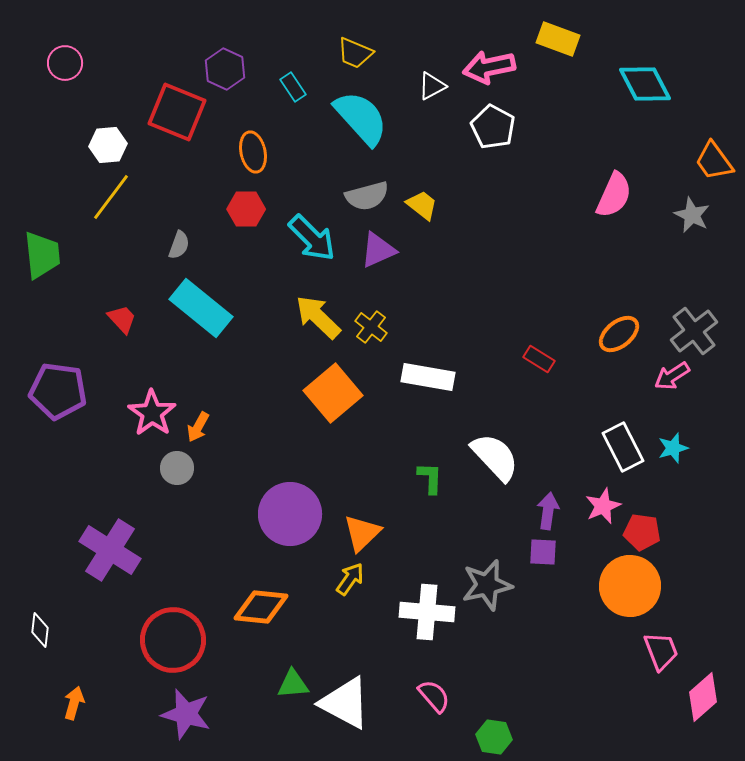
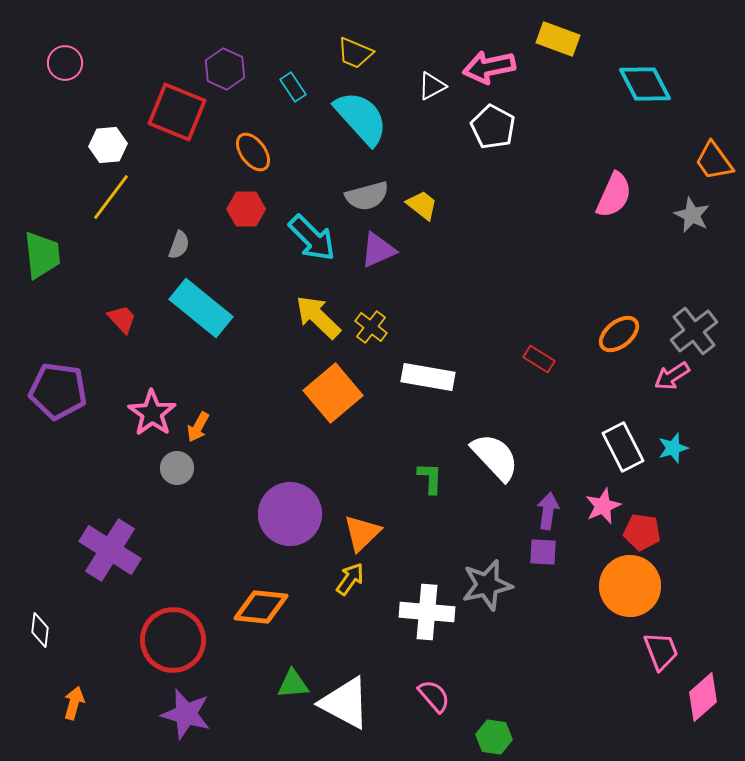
orange ellipse at (253, 152): rotated 24 degrees counterclockwise
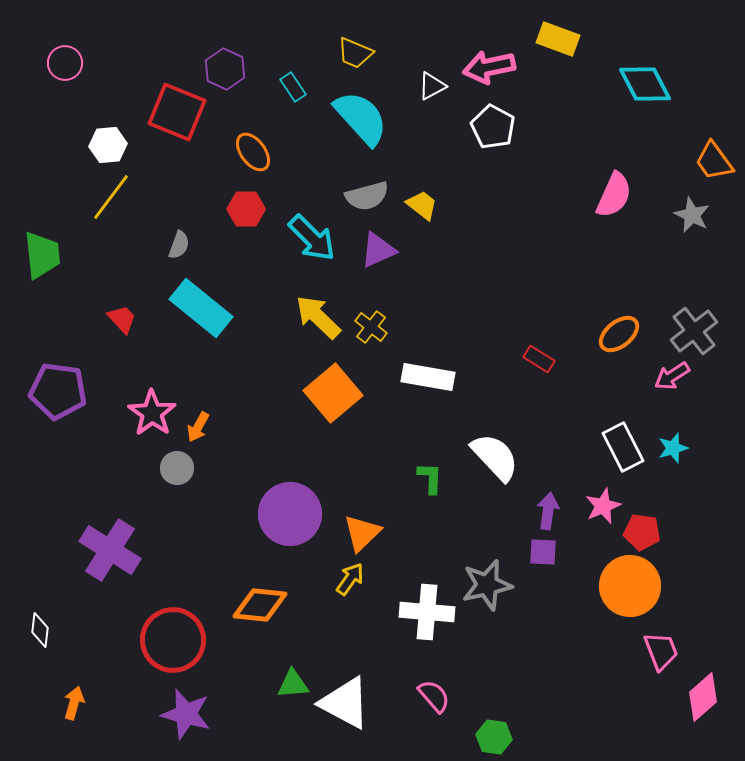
orange diamond at (261, 607): moved 1 px left, 2 px up
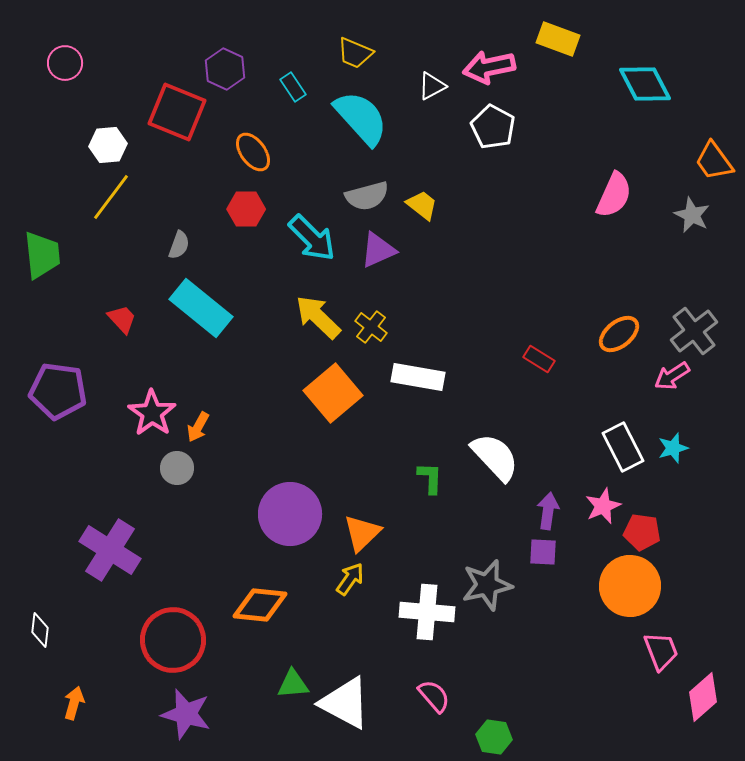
white rectangle at (428, 377): moved 10 px left
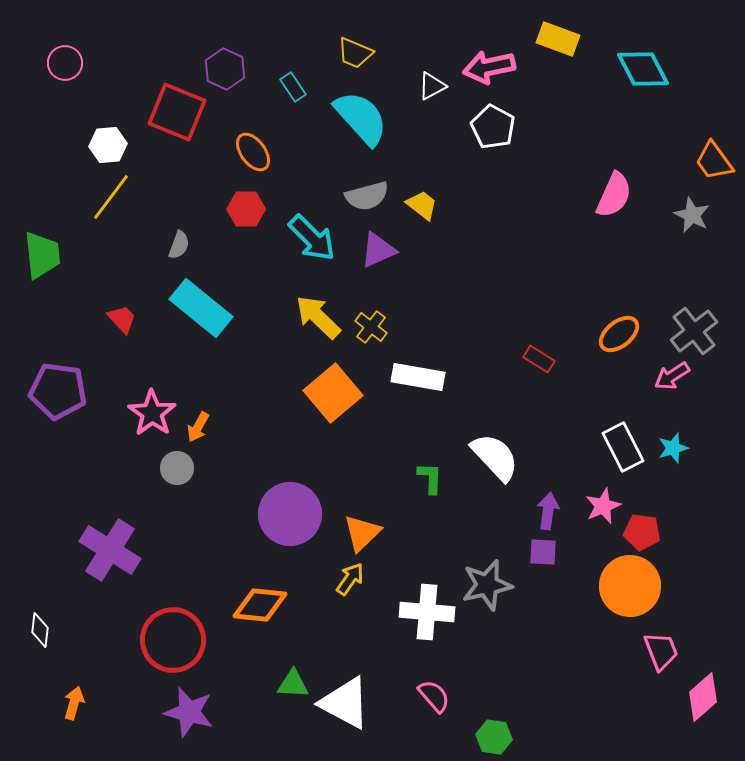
cyan diamond at (645, 84): moved 2 px left, 15 px up
green triangle at (293, 684): rotated 8 degrees clockwise
purple star at (186, 714): moved 3 px right, 2 px up
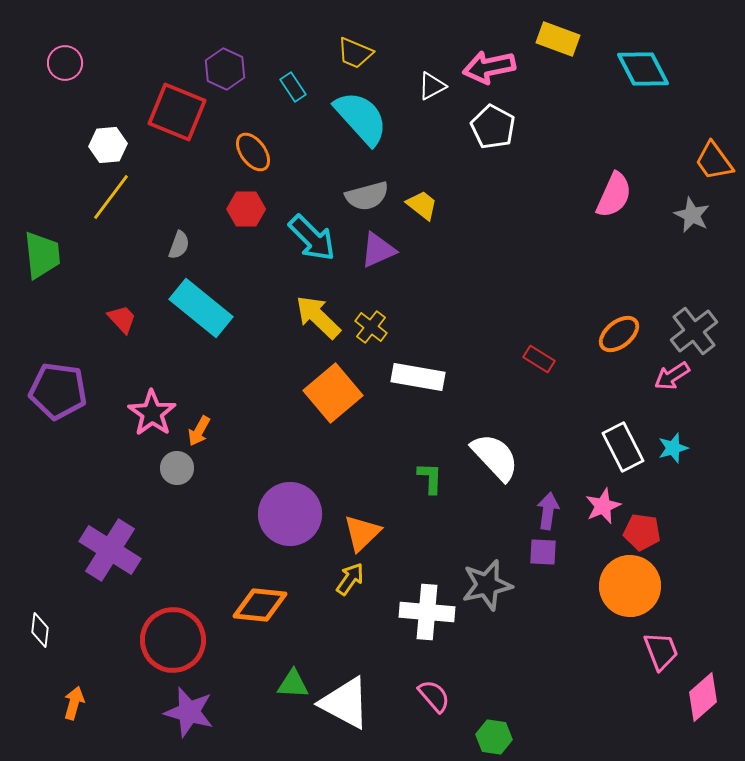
orange arrow at (198, 427): moved 1 px right, 4 px down
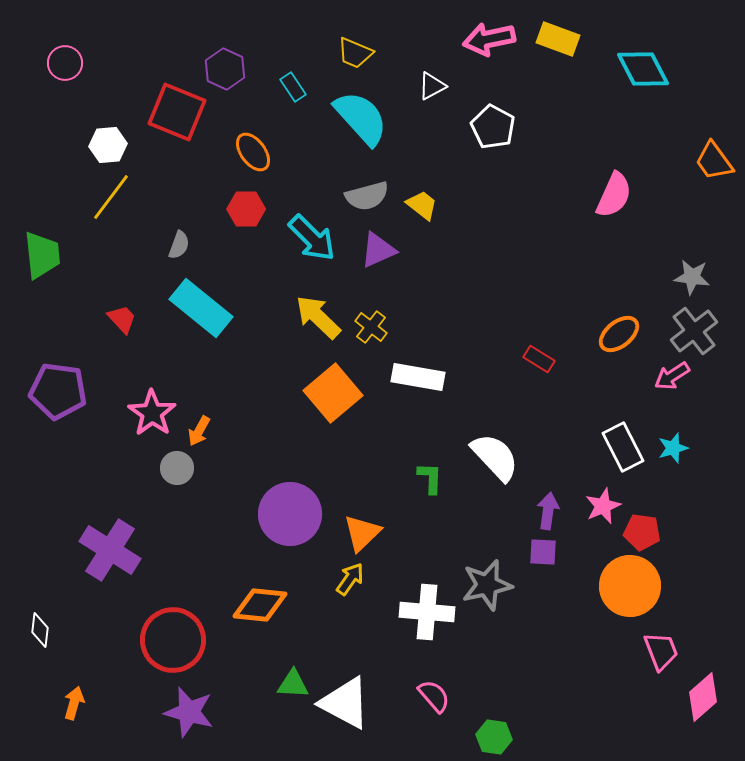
pink arrow at (489, 67): moved 28 px up
gray star at (692, 215): moved 62 px down; rotated 18 degrees counterclockwise
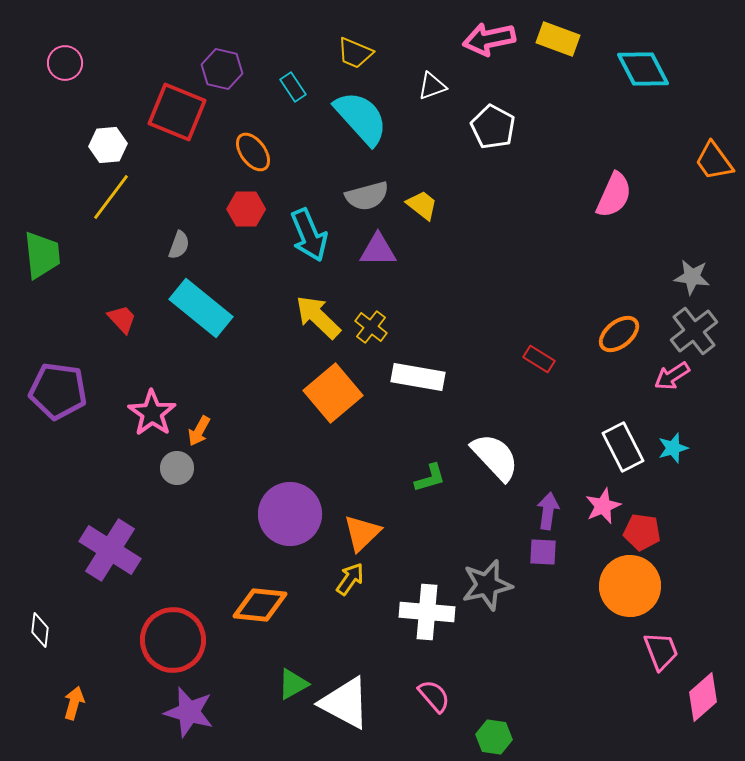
purple hexagon at (225, 69): moved 3 px left; rotated 12 degrees counterclockwise
white triangle at (432, 86): rotated 8 degrees clockwise
cyan arrow at (312, 238): moved 3 px left, 3 px up; rotated 22 degrees clockwise
purple triangle at (378, 250): rotated 24 degrees clockwise
green L-shape at (430, 478): rotated 72 degrees clockwise
green triangle at (293, 684): rotated 32 degrees counterclockwise
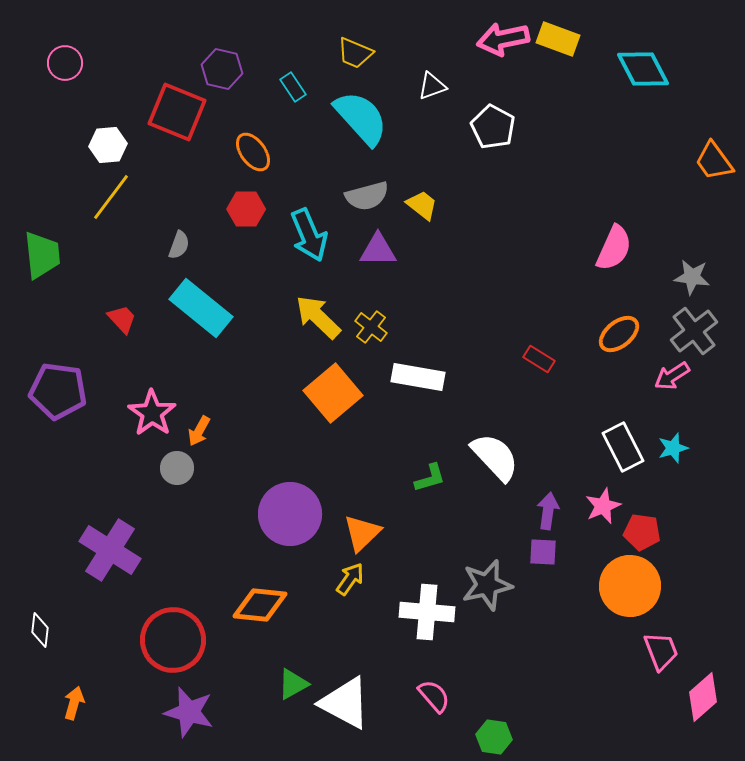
pink arrow at (489, 39): moved 14 px right
pink semicircle at (614, 195): moved 53 px down
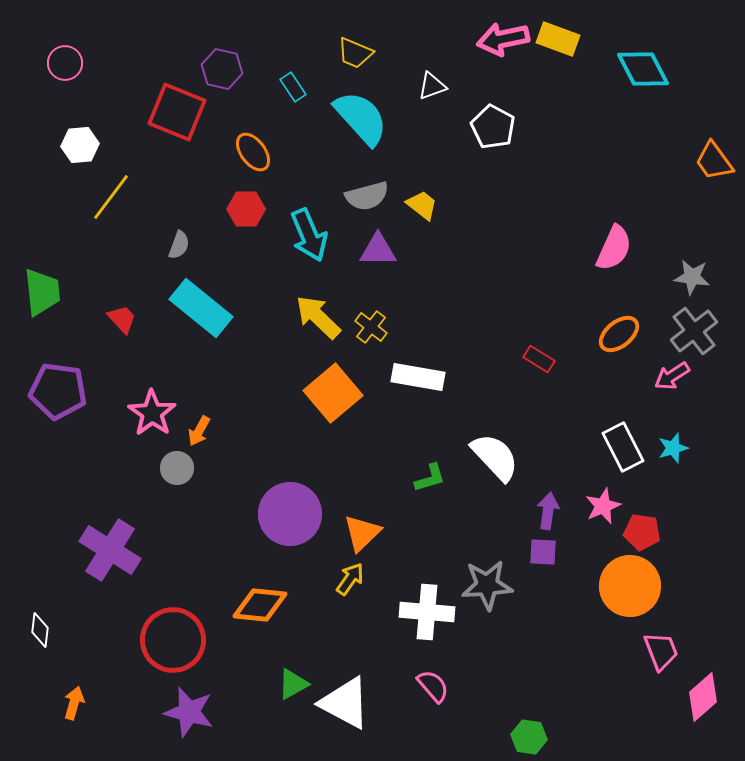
white hexagon at (108, 145): moved 28 px left
green trapezoid at (42, 255): moved 37 px down
gray star at (487, 585): rotated 9 degrees clockwise
pink semicircle at (434, 696): moved 1 px left, 10 px up
green hexagon at (494, 737): moved 35 px right
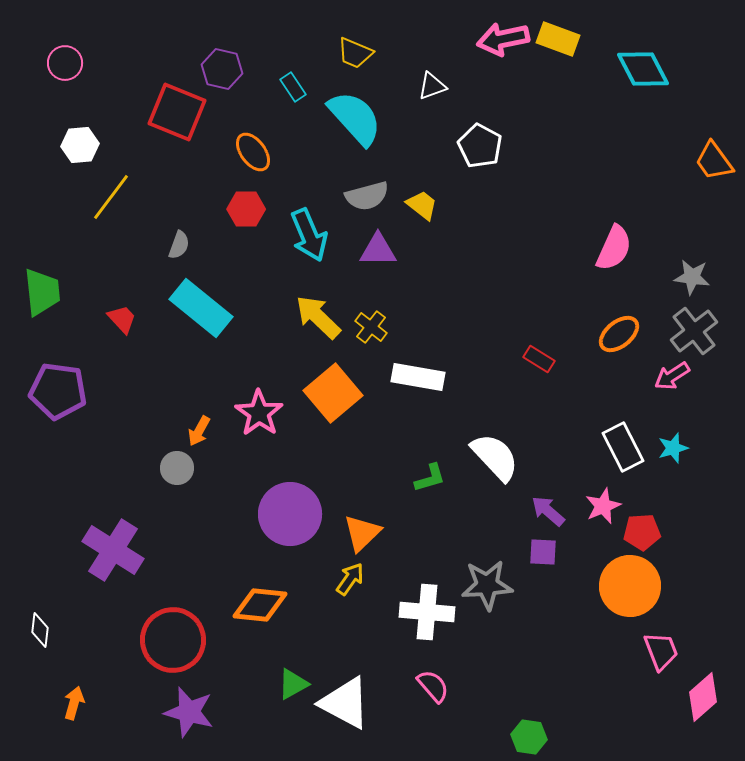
cyan semicircle at (361, 118): moved 6 px left
white pentagon at (493, 127): moved 13 px left, 19 px down
pink star at (152, 413): moved 107 px right
purple arrow at (548, 511): rotated 57 degrees counterclockwise
red pentagon at (642, 532): rotated 12 degrees counterclockwise
purple cross at (110, 550): moved 3 px right
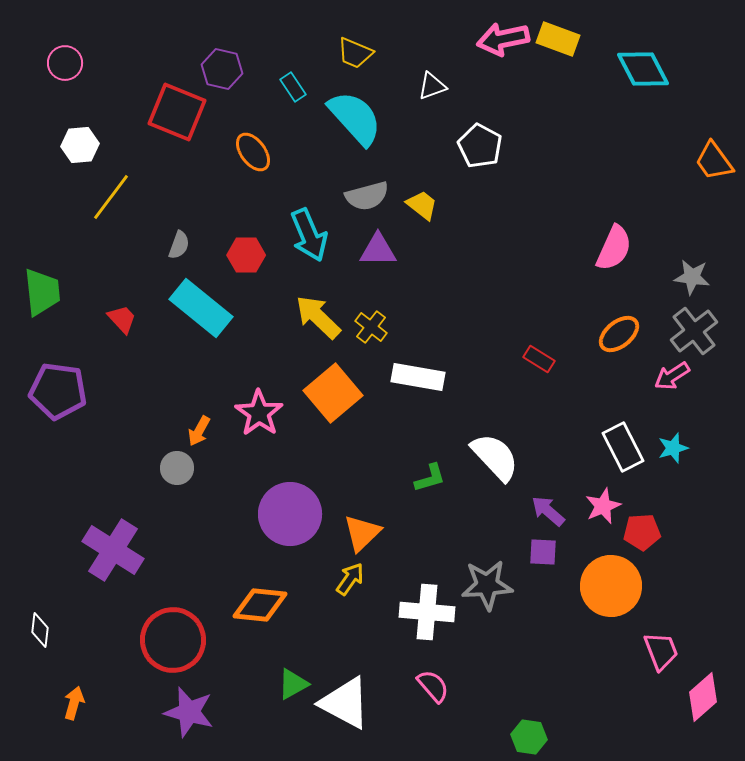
red hexagon at (246, 209): moved 46 px down
orange circle at (630, 586): moved 19 px left
